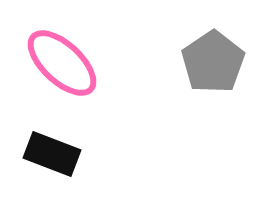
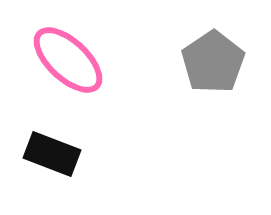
pink ellipse: moved 6 px right, 3 px up
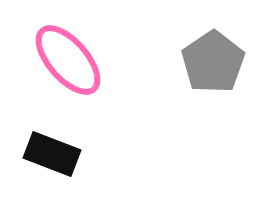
pink ellipse: rotated 6 degrees clockwise
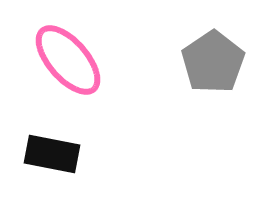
black rectangle: rotated 10 degrees counterclockwise
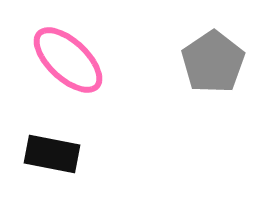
pink ellipse: rotated 6 degrees counterclockwise
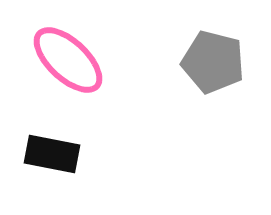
gray pentagon: rotated 24 degrees counterclockwise
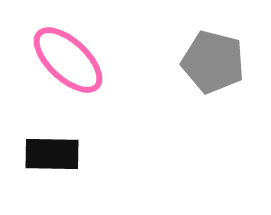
black rectangle: rotated 10 degrees counterclockwise
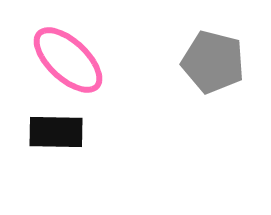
black rectangle: moved 4 px right, 22 px up
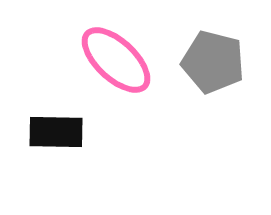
pink ellipse: moved 48 px right
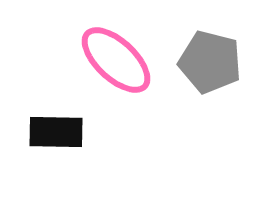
gray pentagon: moved 3 px left
